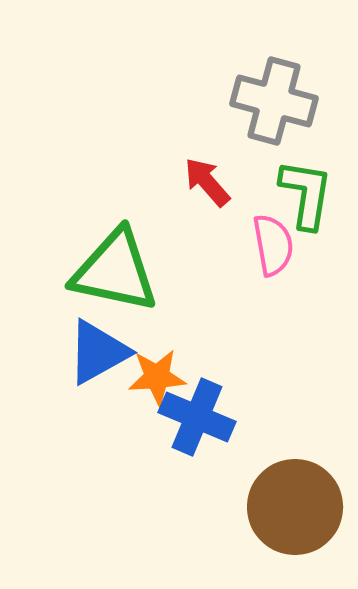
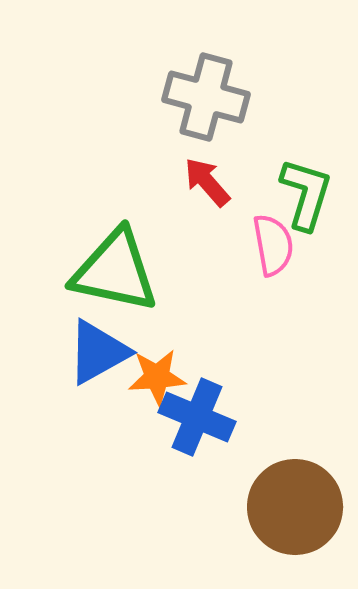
gray cross: moved 68 px left, 4 px up
green L-shape: rotated 8 degrees clockwise
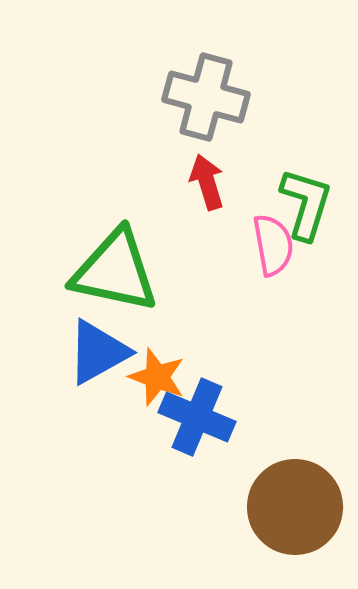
red arrow: rotated 24 degrees clockwise
green L-shape: moved 10 px down
orange star: rotated 24 degrees clockwise
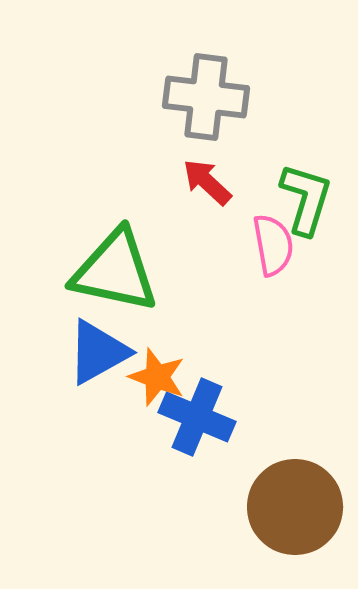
gray cross: rotated 8 degrees counterclockwise
red arrow: rotated 30 degrees counterclockwise
green L-shape: moved 5 px up
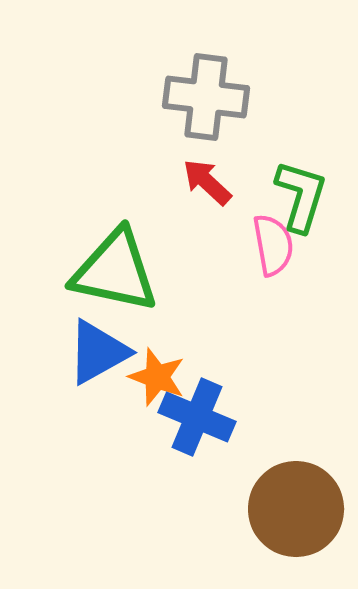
green L-shape: moved 5 px left, 3 px up
brown circle: moved 1 px right, 2 px down
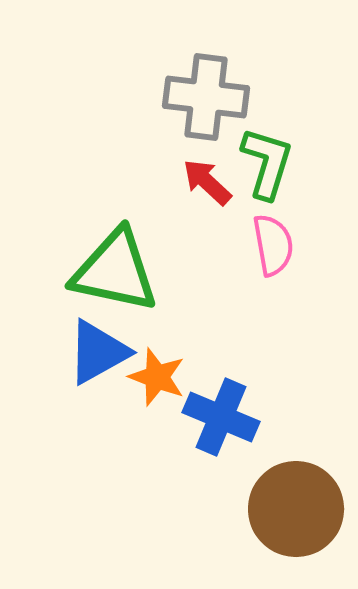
green L-shape: moved 34 px left, 33 px up
blue cross: moved 24 px right
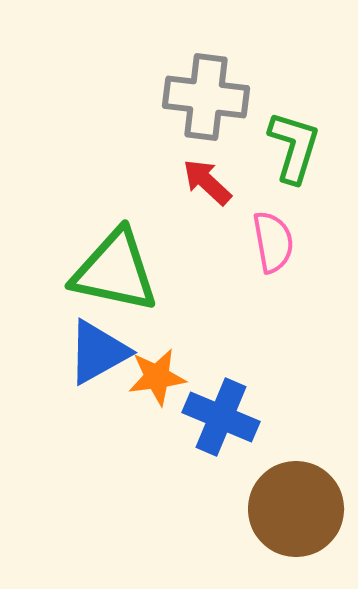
green L-shape: moved 27 px right, 16 px up
pink semicircle: moved 3 px up
orange star: rotated 28 degrees counterclockwise
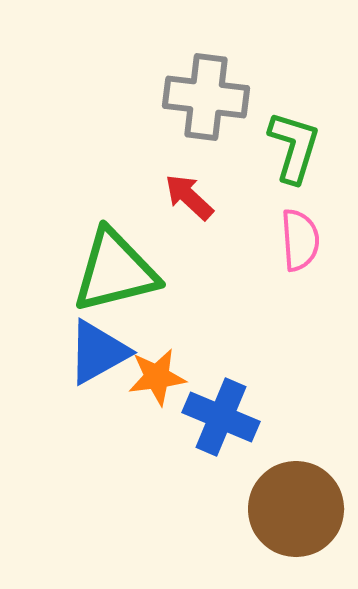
red arrow: moved 18 px left, 15 px down
pink semicircle: moved 27 px right, 2 px up; rotated 6 degrees clockwise
green triangle: rotated 26 degrees counterclockwise
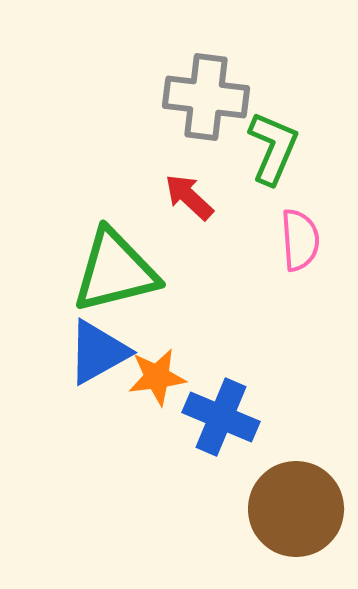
green L-shape: moved 21 px left, 1 px down; rotated 6 degrees clockwise
